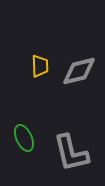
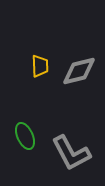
green ellipse: moved 1 px right, 2 px up
gray L-shape: rotated 15 degrees counterclockwise
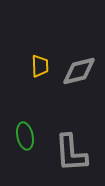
green ellipse: rotated 12 degrees clockwise
gray L-shape: rotated 24 degrees clockwise
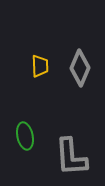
gray diamond: moved 1 px right, 3 px up; rotated 54 degrees counterclockwise
gray L-shape: moved 4 px down
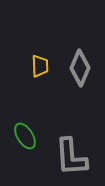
green ellipse: rotated 20 degrees counterclockwise
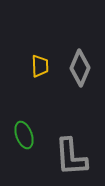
green ellipse: moved 1 px left, 1 px up; rotated 12 degrees clockwise
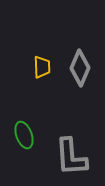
yellow trapezoid: moved 2 px right, 1 px down
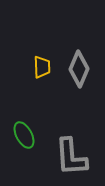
gray diamond: moved 1 px left, 1 px down
green ellipse: rotated 8 degrees counterclockwise
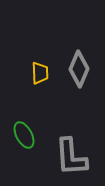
yellow trapezoid: moved 2 px left, 6 px down
